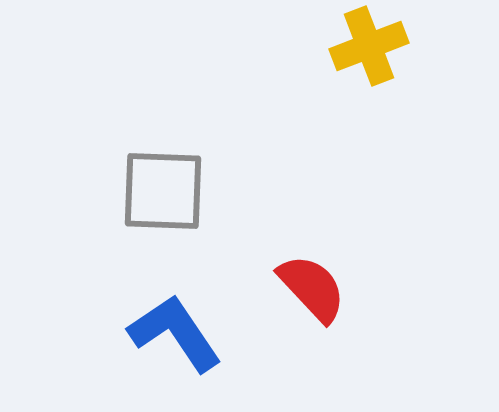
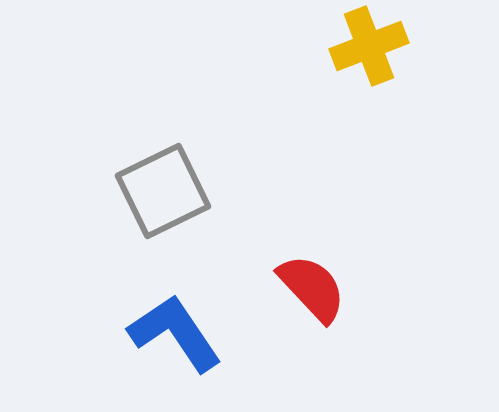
gray square: rotated 28 degrees counterclockwise
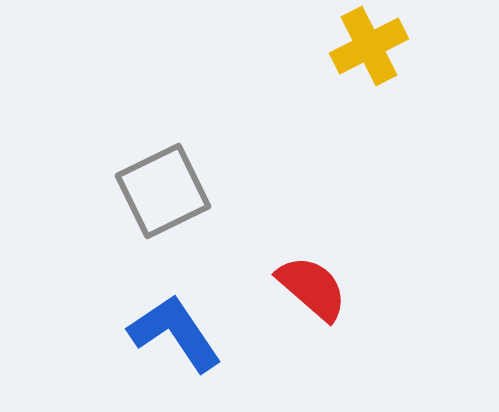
yellow cross: rotated 6 degrees counterclockwise
red semicircle: rotated 6 degrees counterclockwise
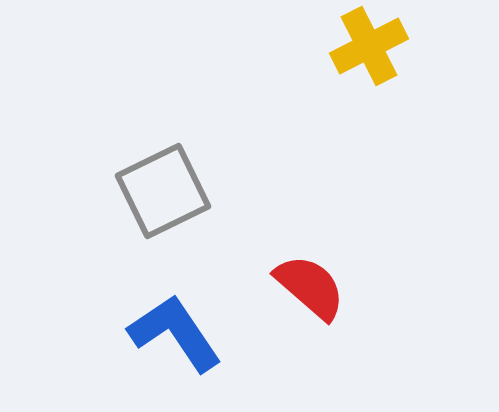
red semicircle: moved 2 px left, 1 px up
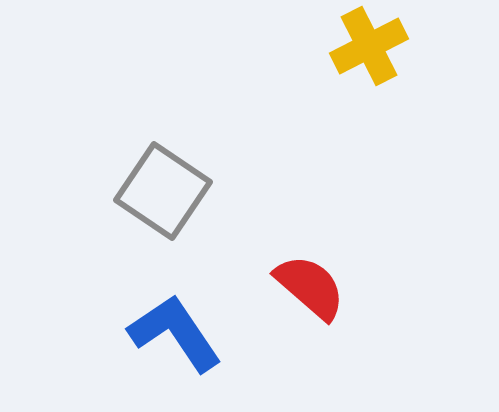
gray square: rotated 30 degrees counterclockwise
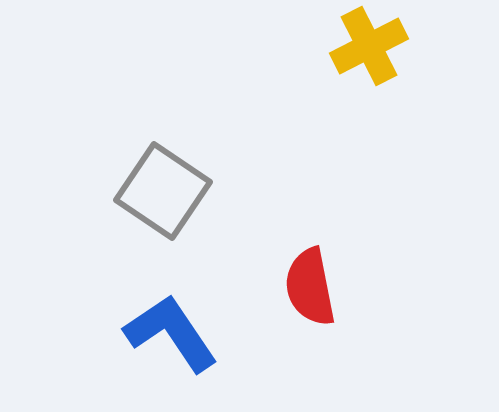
red semicircle: rotated 142 degrees counterclockwise
blue L-shape: moved 4 px left
